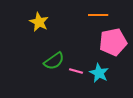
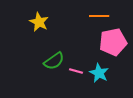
orange line: moved 1 px right, 1 px down
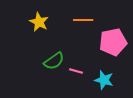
orange line: moved 16 px left, 4 px down
cyan star: moved 5 px right, 7 px down; rotated 12 degrees counterclockwise
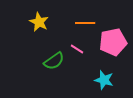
orange line: moved 2 px right, 3 px down
pink line: moved 1 px right, 22 px up; rotated 16 degrees clockwise
